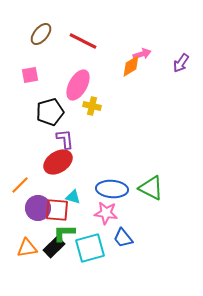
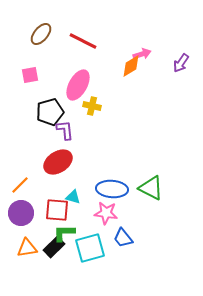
purple L-shape: moved 9 px up
purple circle: moved 17 px left, 5 px down
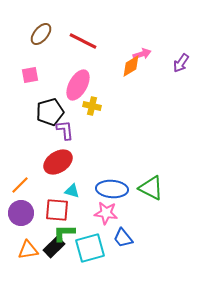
cyan triangle: moved 1 px left, 6 px up
orange triangle: moved 1 px right, 2 px down
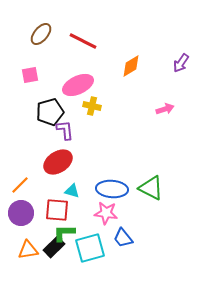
pink arrow: moved 23 px right, 55 px down
pink ellipse: rotated 36 degrees clockwise
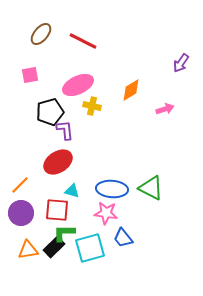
orange diamond: moved 24 px down
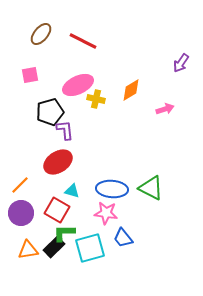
yellow cross: moved 4 px right, 7 px up
red square: rotated 25 degrees clockwise
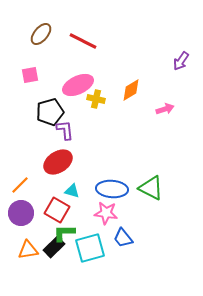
purple arrow: moved 2 px up
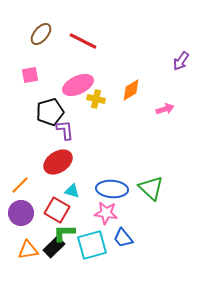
green triangle: rotated 16 degrees clockwise
cyan square: moved 2 px right, 3 px up
